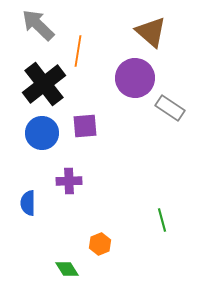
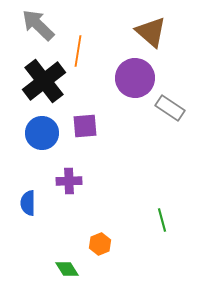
black cross: moved 3 px up
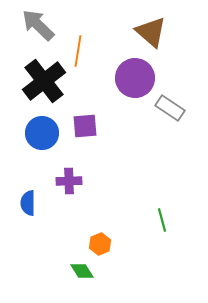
green diamond: moved 15 px right, 2 px down
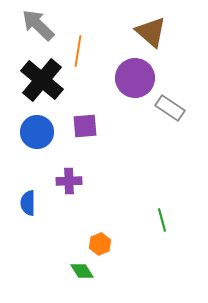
black cross: moved 2 px left, 1 px up; rotated 12 degrees counterclockwise
blue circle: moved 5 px left, 1 px up
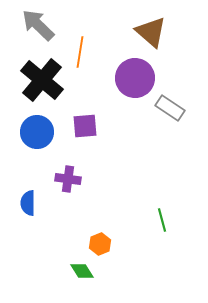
orange line: moved 2 px right, 1 px down
purple cross: moved 1 px left, 2 px up; rotated 10 degrees clockwise
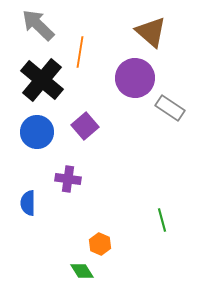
purple square: rotated 36 degrees counterclockwise
orange hexagon: rotated 15 degrees counterclockwise
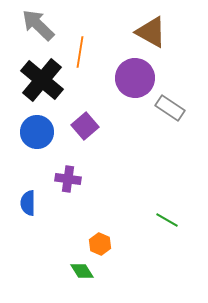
brown triangle: rotated 12 degrees counterclockwise
green line: moved 5 px right; rotated 45 degrees counterclockwise
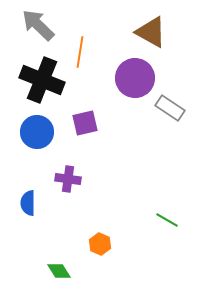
black cross: rotated 18 degrees counterclockwise
purple square: moved 3 px up; rotated 28 degrees clockwise
green diamond: moved 23 px left
